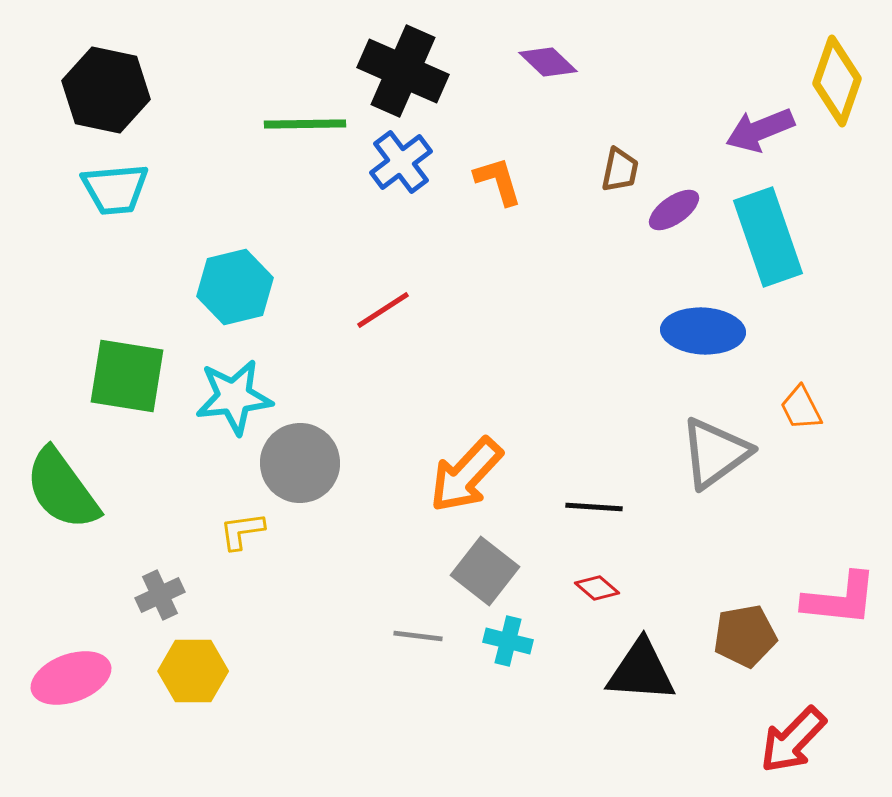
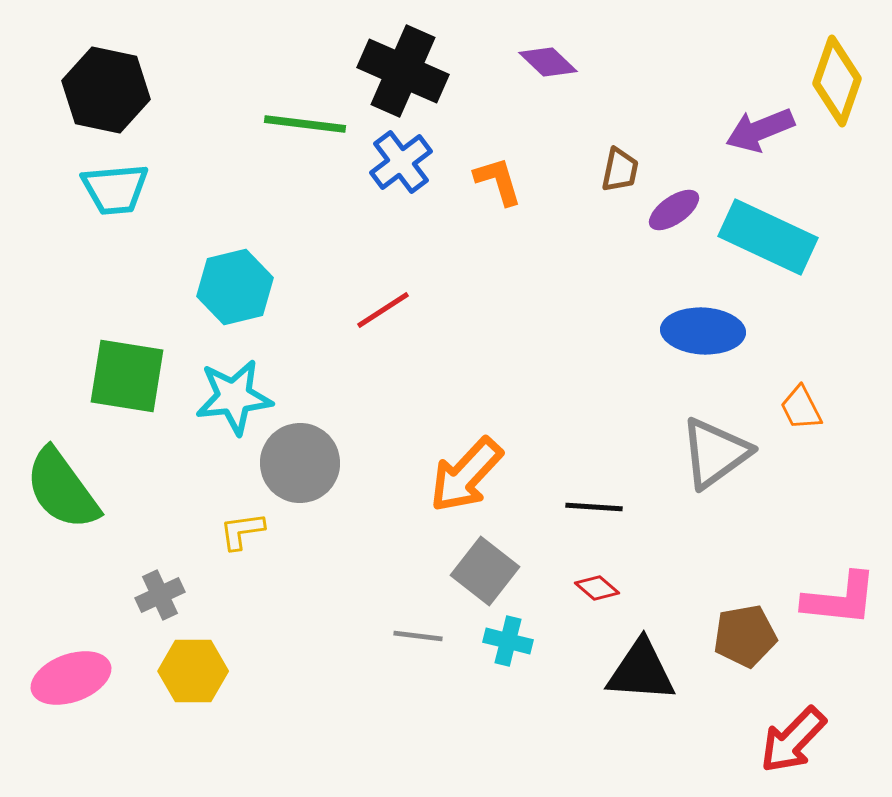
green line: rotated 8 degrees clockwise
cyan rectangle: rotated 46 degrees counterclockwise
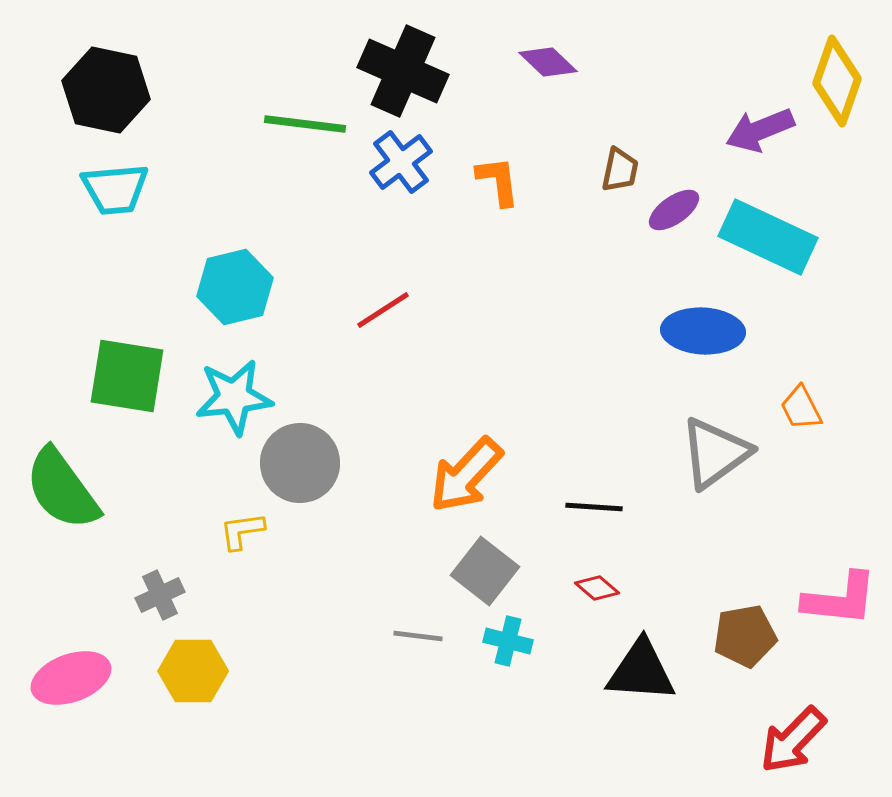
orange L-shape: rotated 10 degrees clockwise
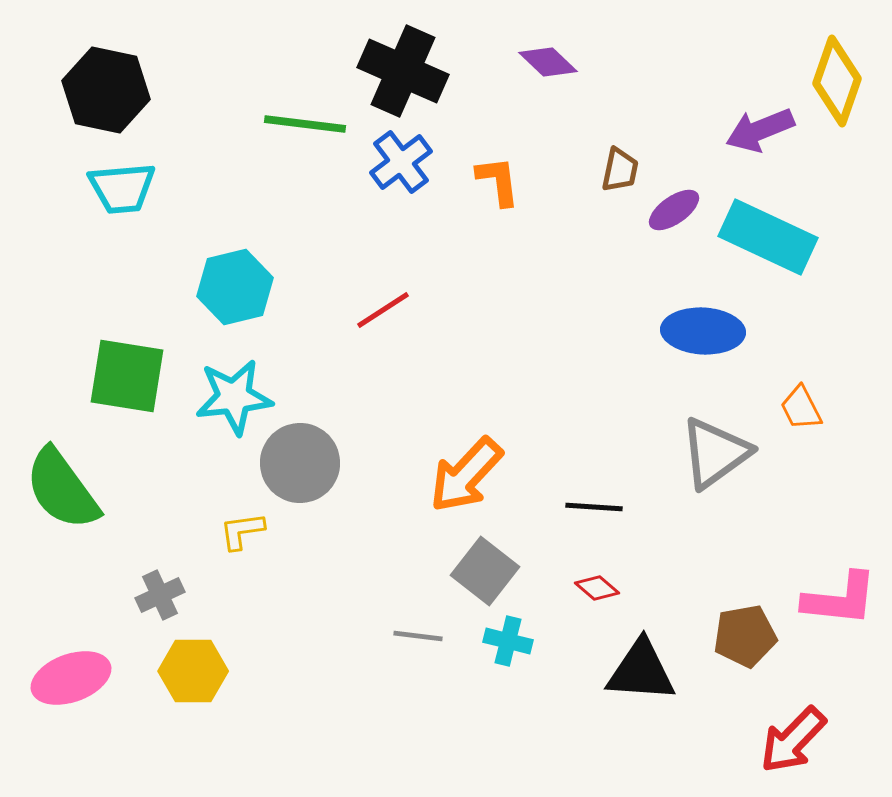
cyan trapezoid: moved 7 px right, 1 px up
